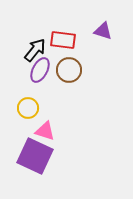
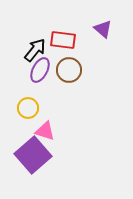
purple triangle: moved 2 px up; rotated 24 degrees clockwise
purple square: moved 2 px left, 1 px up; rotated 24 degrees clockwise
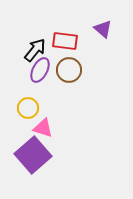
red rectangle: moved 2 px right, 1 px down
pink triangle: moved 2 px left, 3 px up
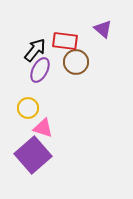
brown circle: moved 7 px right, 8 px up
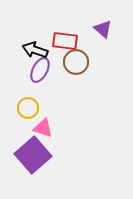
black arrow: rotated 110 degrees counterclockwise
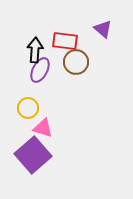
black arrow: rotated 75 degrees clockwise
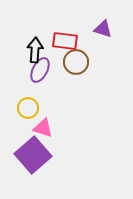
purple triangle: rotated 24 degrees counterclockwise
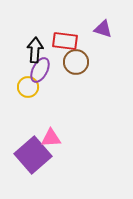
yellow circle: moved 21 px up
pink triangle: moved 8 px right, 10 px down; rotated 20 degrees counterclockwise
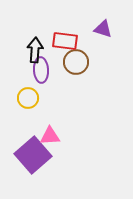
purple ellipse: moved 1 px right; rotated 30 degrees counterclockwise
yellow circle: moved 11 px down
pink triangle: moved 1 px left, 2 px up
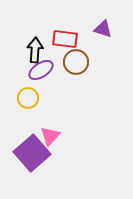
red rectangle: moved 2 px up
purple ellipse: rotated 60 degrees clockwise
pink triangle: rotated 45 degrees counterclockwise
purple square: moved 1 px left, 2 px up
